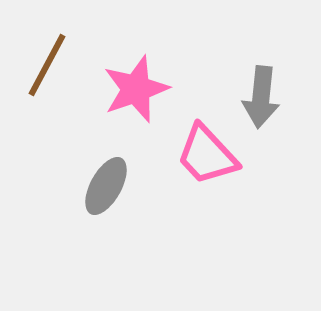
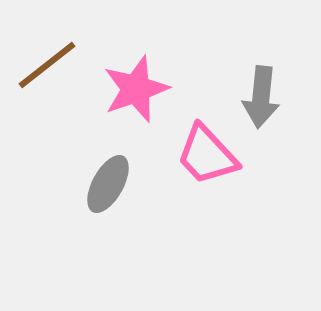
brown line: rotated 24 degrees clockwise
gray ellipse: moved 2 px right, 2 px up
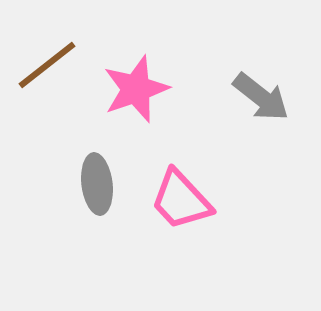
gray arrow: rotated 58 degrees counterclockwise
pink trapezoid: moved 26 px left, 45 px down
gray ellipse: moved 11 px left; rotated 36 degrees counterclockwise
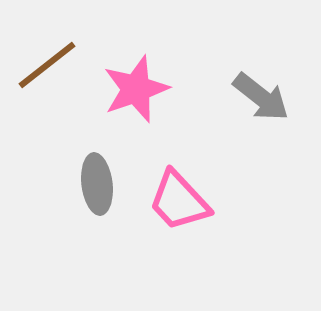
pink trapezoid: moved 2 px left, 1 px down
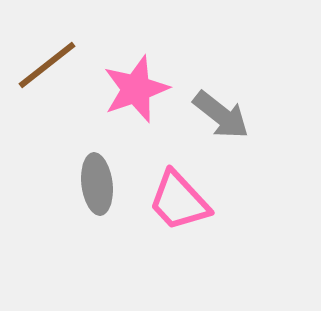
gray arrow: moved 40 px left, 18 px down
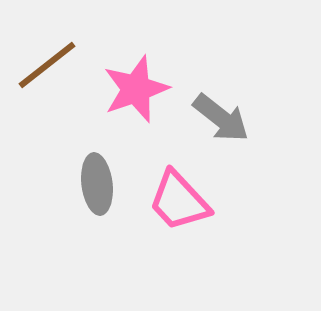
gray arrow: moved 3 px down
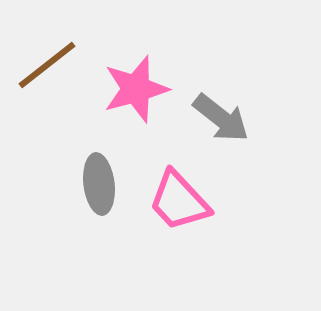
pink star: rotated 4 degrees clockwise
gray ellipse: moved 2 px right
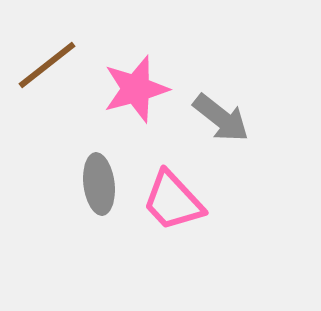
pink trapezoid: moved 6 px left
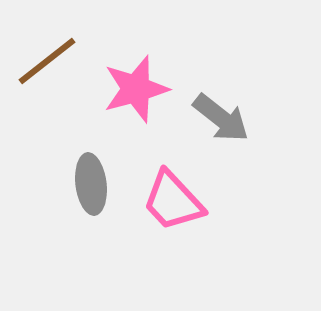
brown line: moved 4 px up
gray ellipse: moved 8 px left
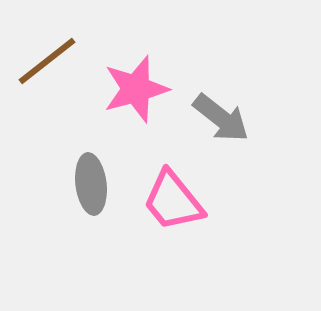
pink trapezoid: rotated 4 degrees clockwise
